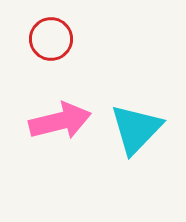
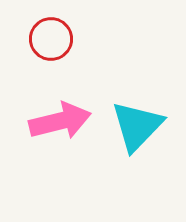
cyan triangle: moved 1 px right, 3 px up
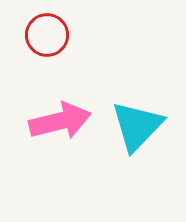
red circle: moved 4 px left, 4 px up
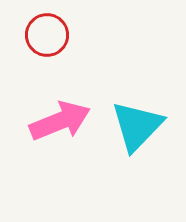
pink arrow: rotated 8 degrees counterclockwise
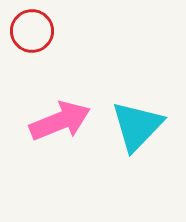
red circle: moved 15 px left, 4 px up
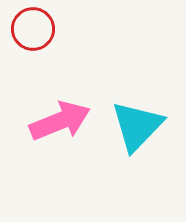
red circle: moved 1 px right, 2 px up
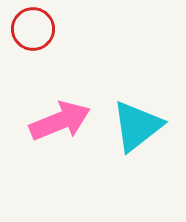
cyan triangle: rotated 8 degrees clockwise
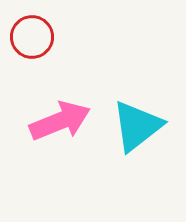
red circle: moved 1 px left, 8 px down
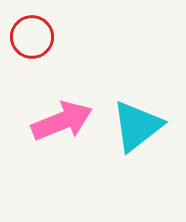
pink arrow: moved 2 px right
